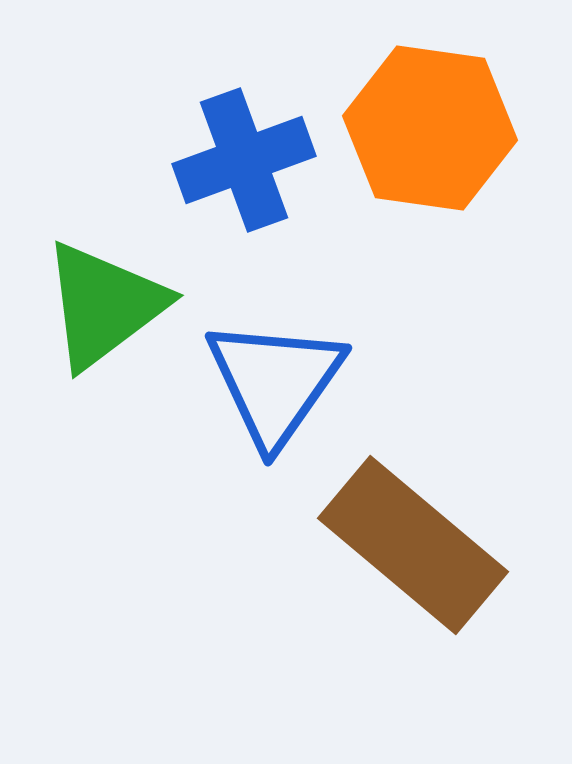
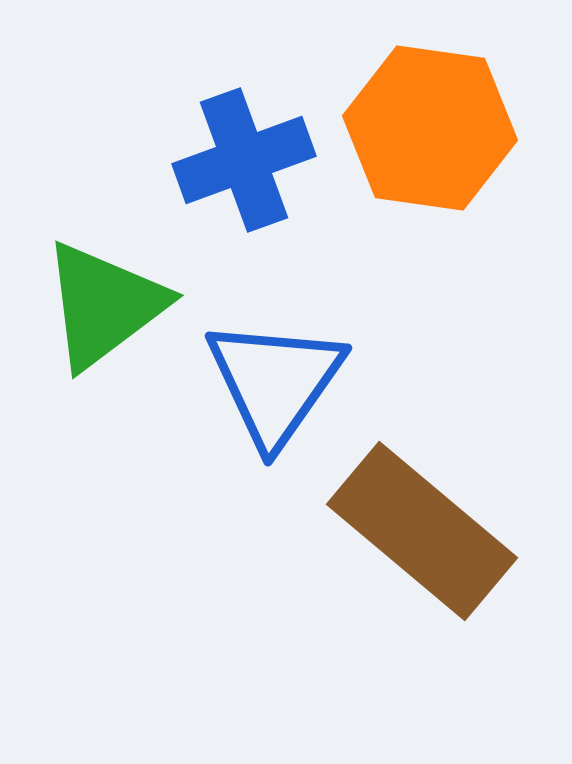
brown rectangle: moved 9 px right, 14 px up
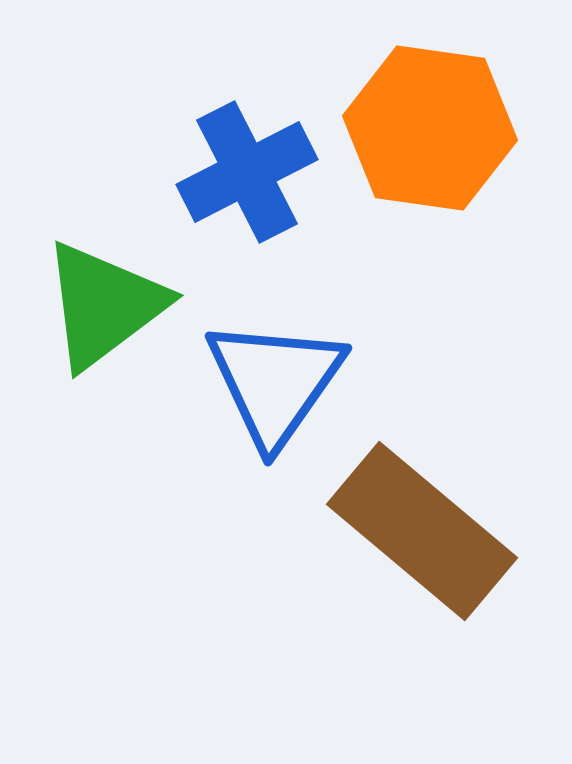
blue cross: moved 3 px right, 12 px down; rotated 7 degrees counterclockwise
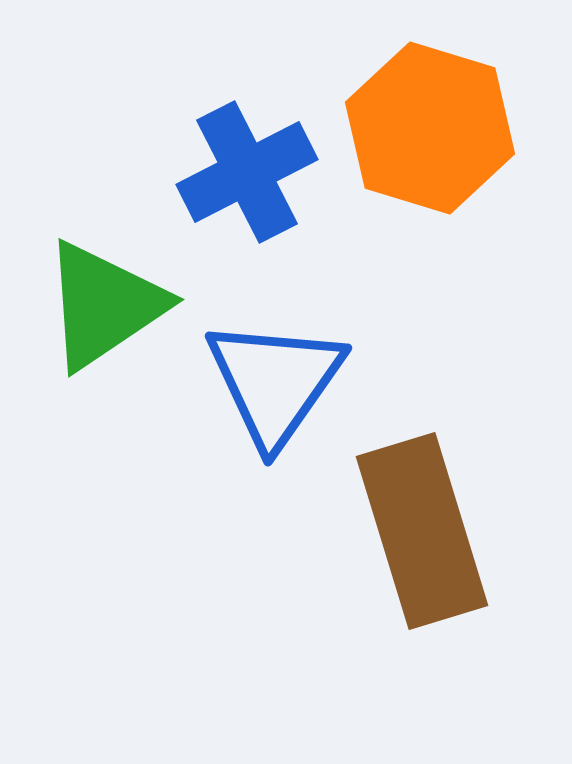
orange hexagon: rotated 9 degrees clockwise
green triangle: rotated 3 degrees clockwise
brown rectangle: rotated 33 degrees clockwise
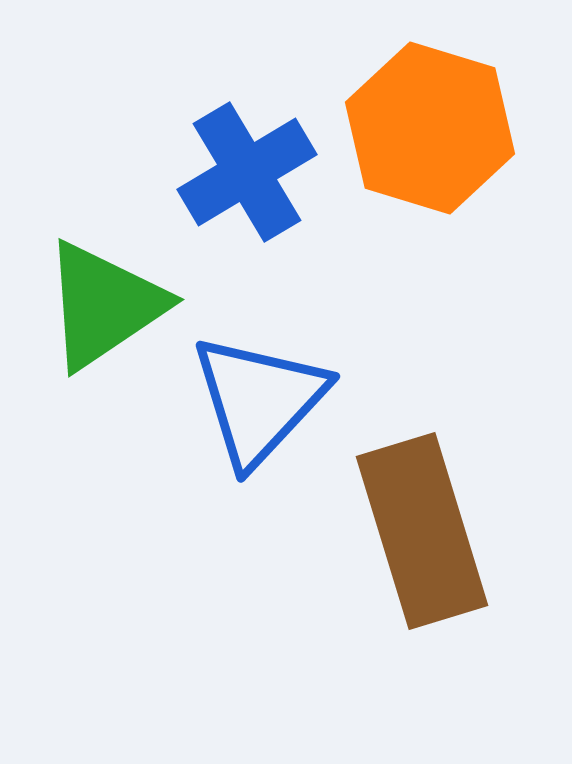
blue cross: rotated 4 degrees counterclockwise
blue triangle: moved 16 px left, 18 px down; rotated 8 degrees clockwise
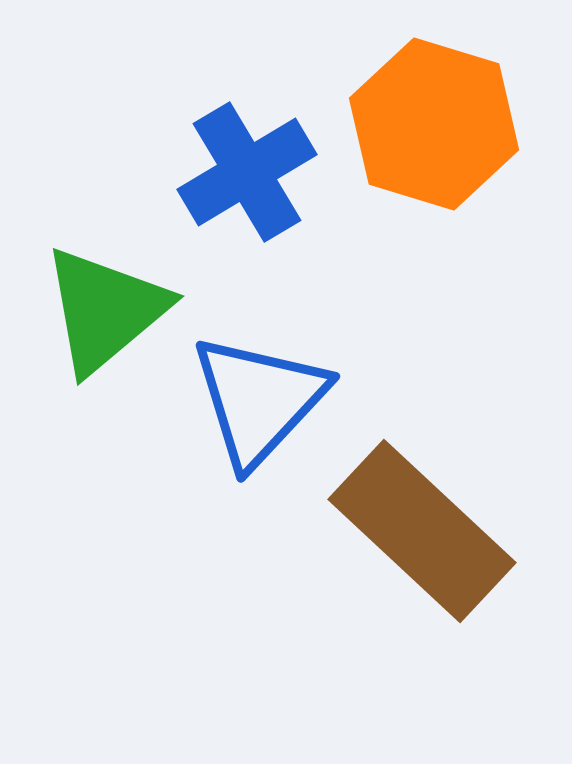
orange hexagon: moved 4 px right, 4 px up
green triangle: moved 1 px right, 5 px down; rotated 6 degrees counterclockwise
brown rectangle: rotated 30 degrees counterclockwise
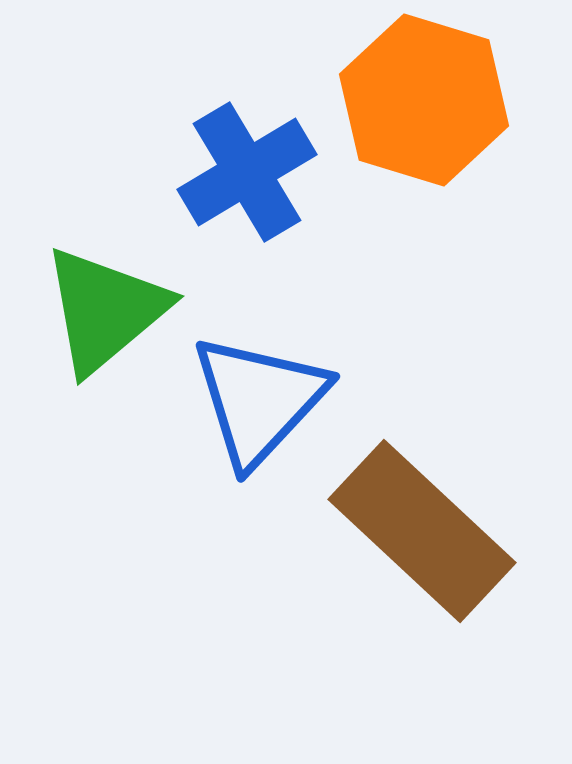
orange hexagon: moved 10 px left, 24 px up
